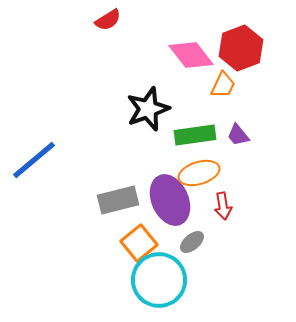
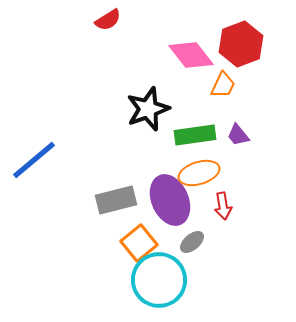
red hexagon: moved 4 px up
gray rectangle: moved 2 px left
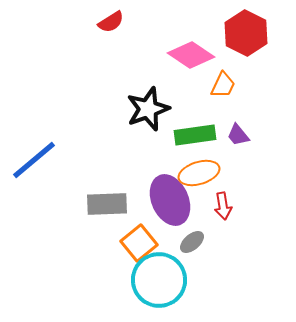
red semicircle: moved 3 px right, 2 px down
red hexagon: moved 5 px right, 11 px up; rotated 12 degrees counterclockwise
pink diamond: rotated 18 degrees counterclockwise
gray rectangle: moved 9 px left, 4 px down; rotated 12 degrees clockwise
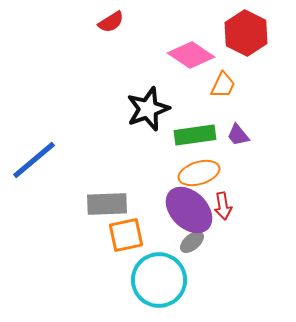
purple ellipse: moved 19 px right, 10 px down; rotated 21 degrees counterclockwise
orange square: moved 13 px left, 8 px up; rotated 27 degrees clockwise
